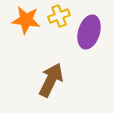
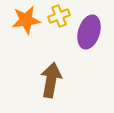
orange star: rotated 16 degrees counterclockwise
brown arrow: rotated 16 degrees counterclockwise
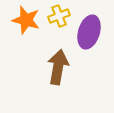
orange star: rotated 24 degrees clockwise
brown arrow: moved 7 px right, 13 px up
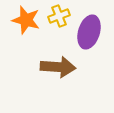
brown arrow: rotated 84 degrees clockwise
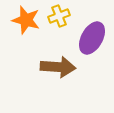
purple ellipse: moved 3 px right, 6 px down; rotated 12 degrees clockwise
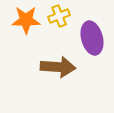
orange star: rotated 16 degrees counterclockwise
purple ellipse: rotated 44 degrees counterclockwise
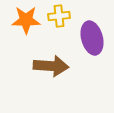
yellow cross: rotated 15 degrees clockwise
brown arrow: moved 7 px left, 1 px up
